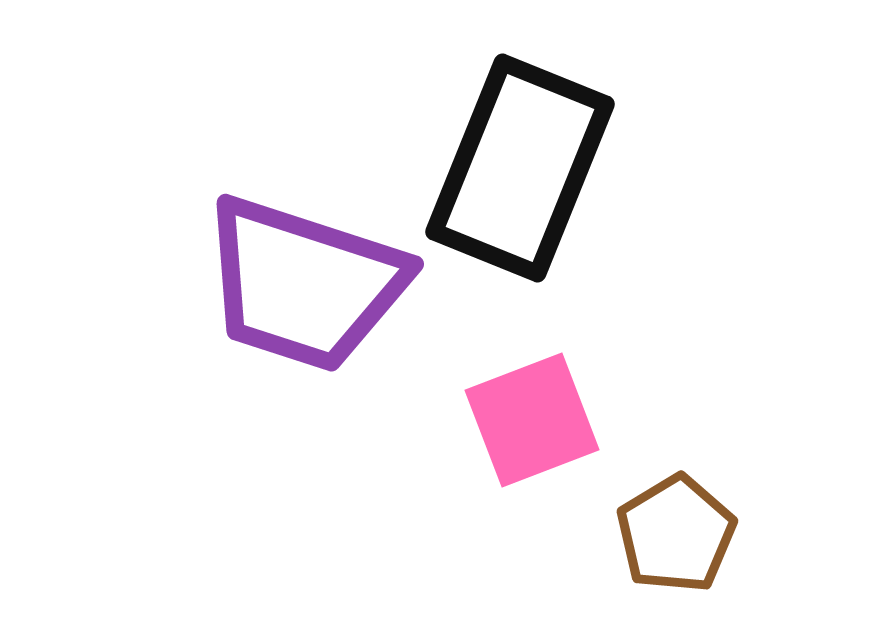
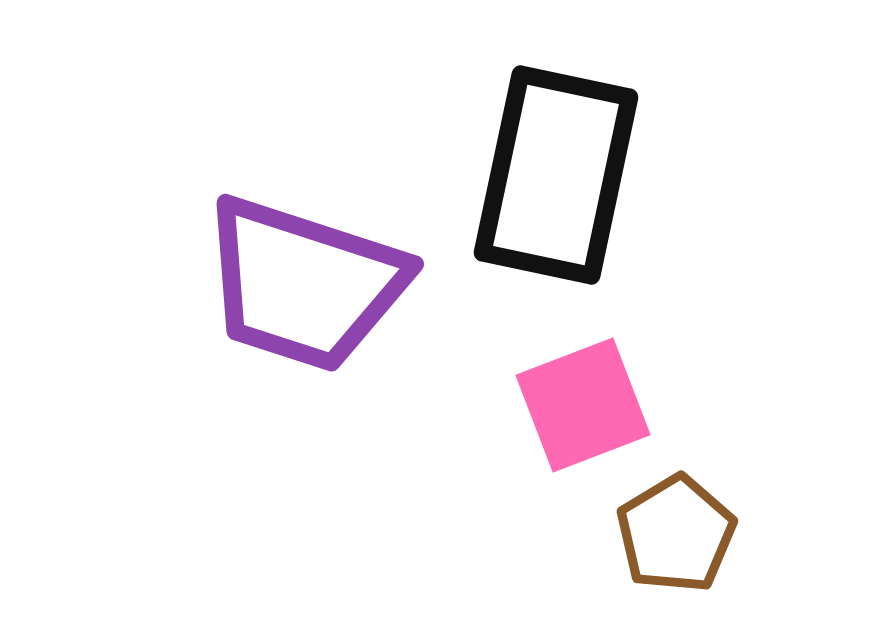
black rectangle: moved 36 px right, 7 px down; rotated 10 degrees counterclockwise
pink square: moved 51 px right, 15 px up
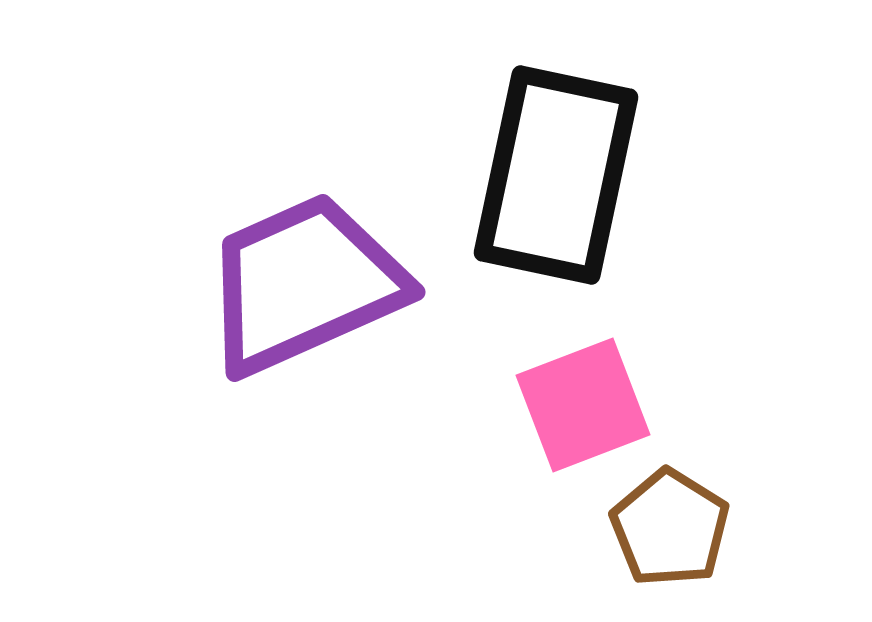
purple trapezoid: rotated 138 degrees clockwise
brown pentagon: moved 6 px left, 6 px up; rotated 9 degrees counterclockwise
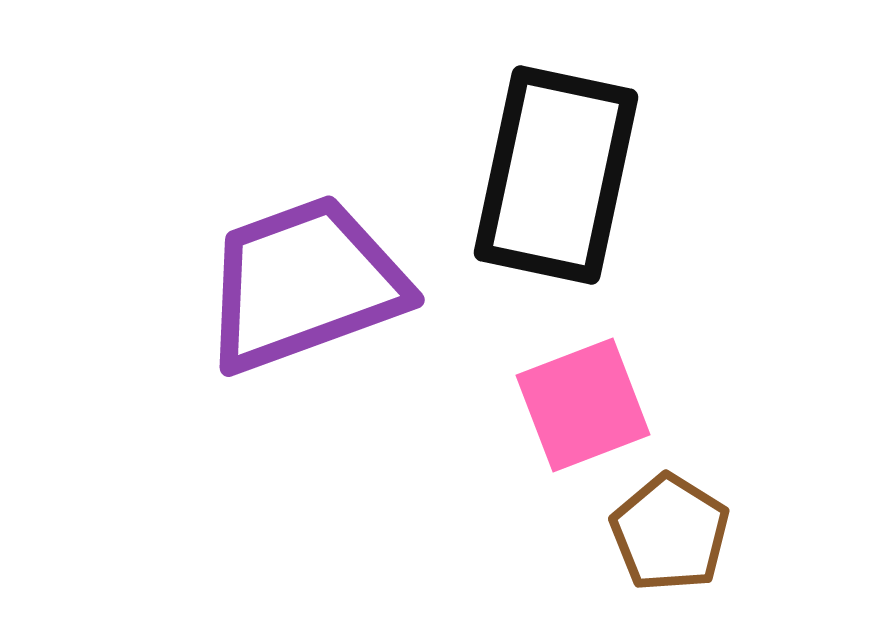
purple trapezoid: rotated 4 degrees clockwise
brown pentagon: moved 5 px down
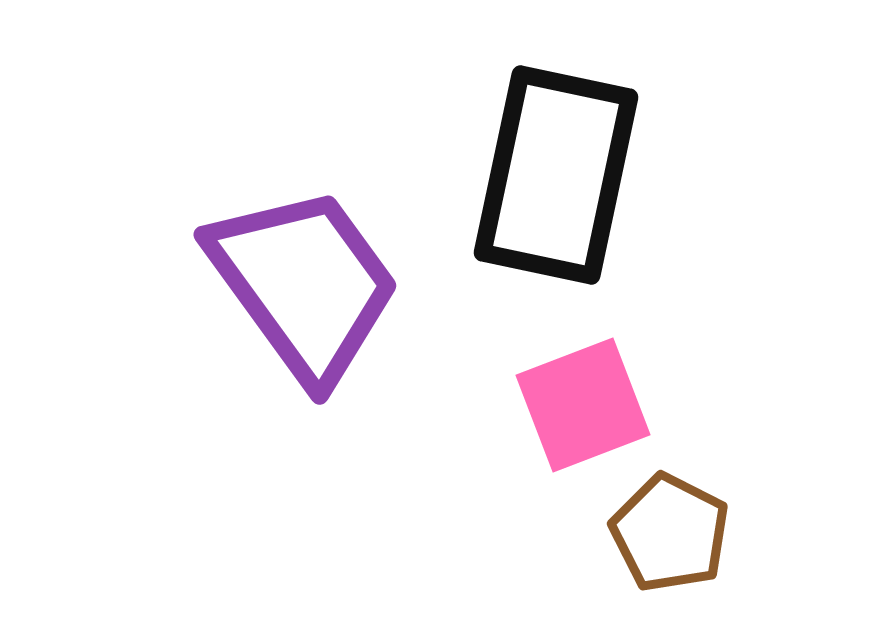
purple trapezoid: rotated 74 degrees clockwise
brown pentagon: rotated 5 degrees counterclockwise
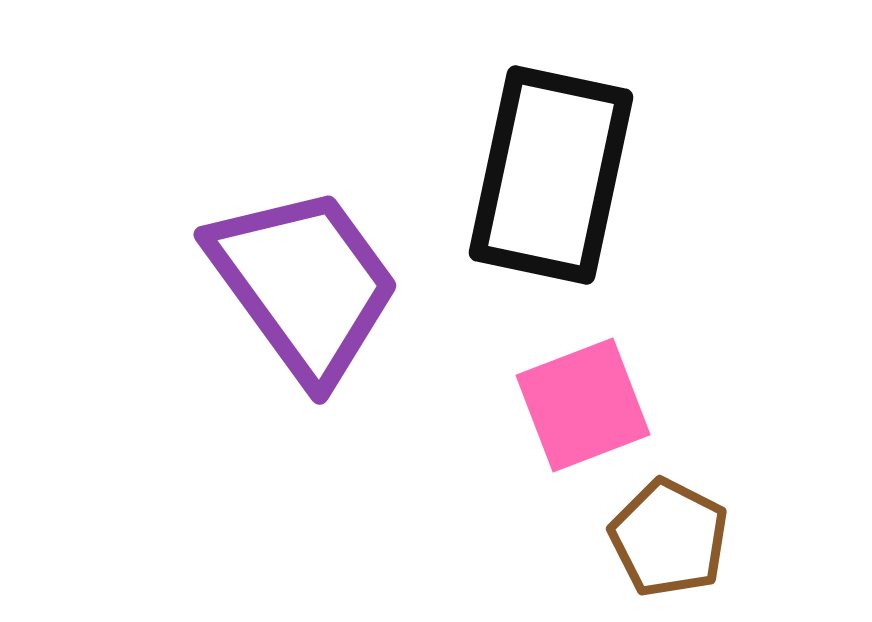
black rectangle: moved 5 px left
brown pentagon: moved 1 px left, 5 px down
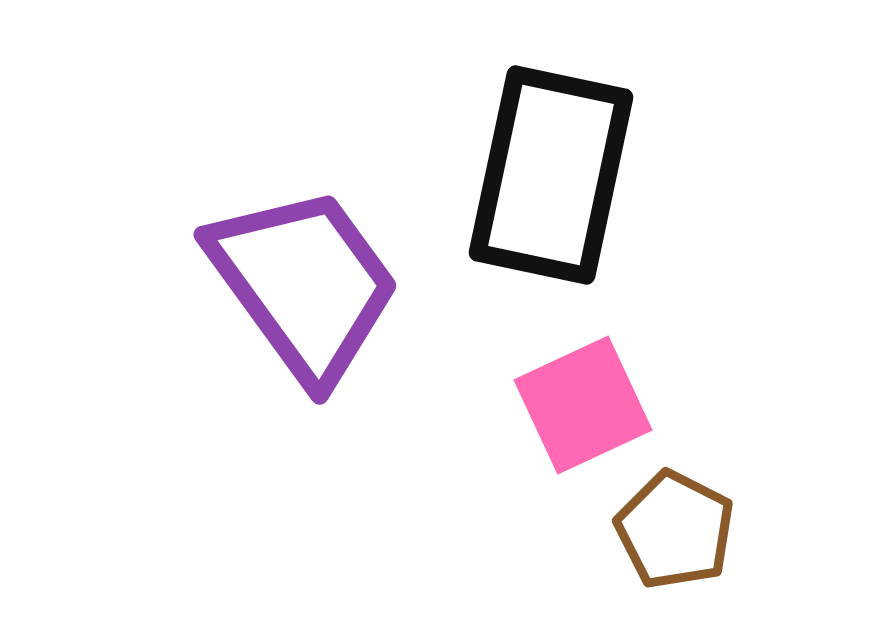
pink square: rotated 4 degrees counterclockwise
brown pentagon: moved 6 px right, 8 px up
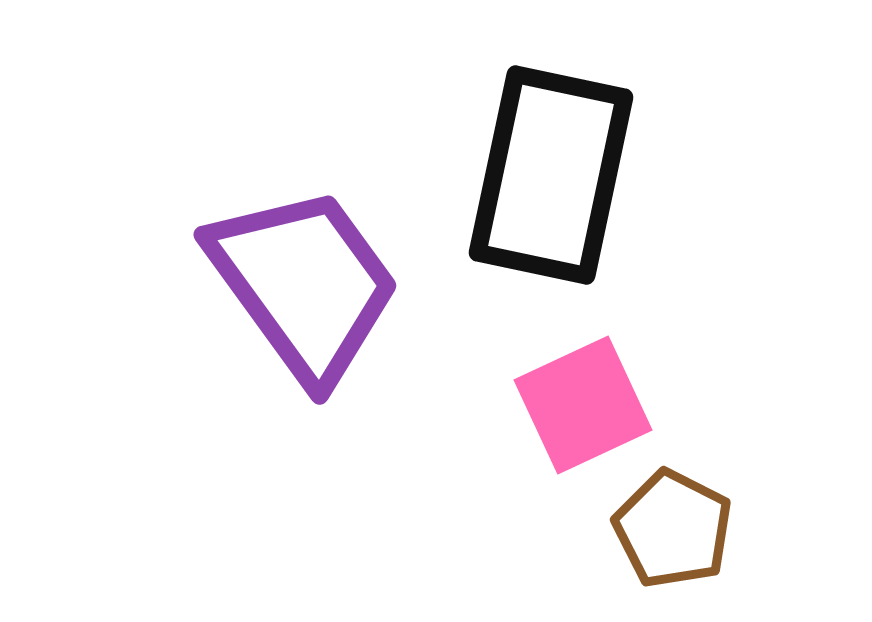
brown pentagon: moved 2 px left, 1 px up
